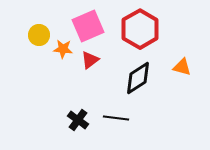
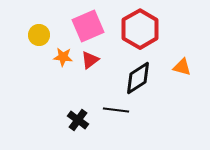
orange star: moved 8 px down
black line: moved 8 px up
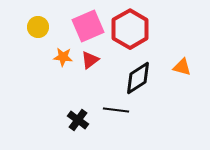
red hexagon: moved 10 px left
yellow circle: moved 1 px left, 8 px up
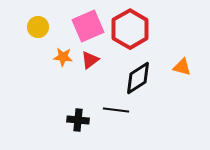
black cross: rotated 30 degrees counterclockwise
